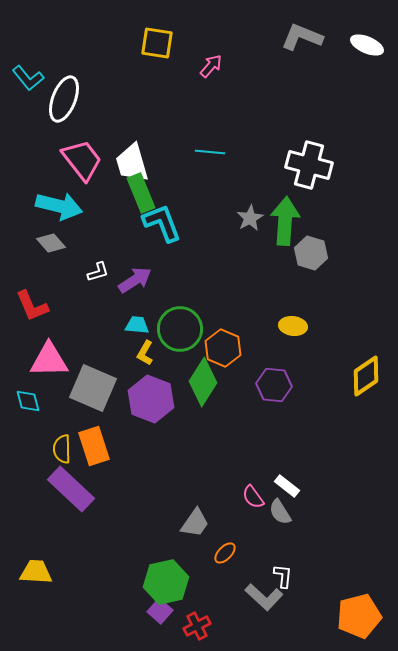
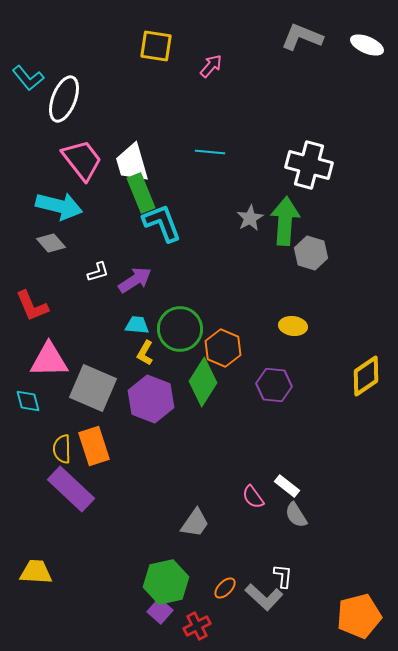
yellow square at (157, 43): moved 1 px left, 3 px down
gray semicircle at (280, 512): moved 16 px right, 3 px down
orange ellipse at (225, 553): moved 35 px down
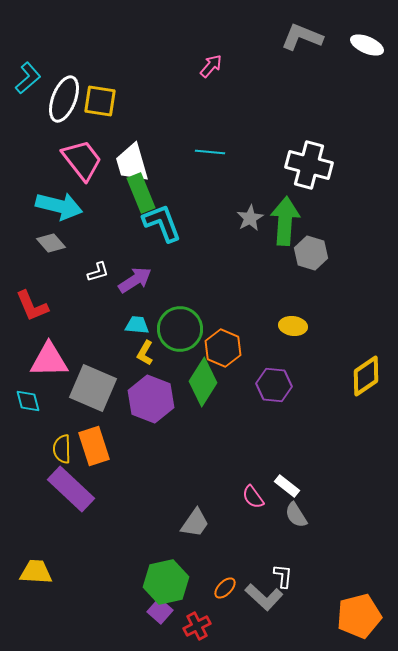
yellow square at (156, 46): moved 56 px left, 55 px down
cyan L-shape at (28, 78): rotated 92 degrees counterclockwise
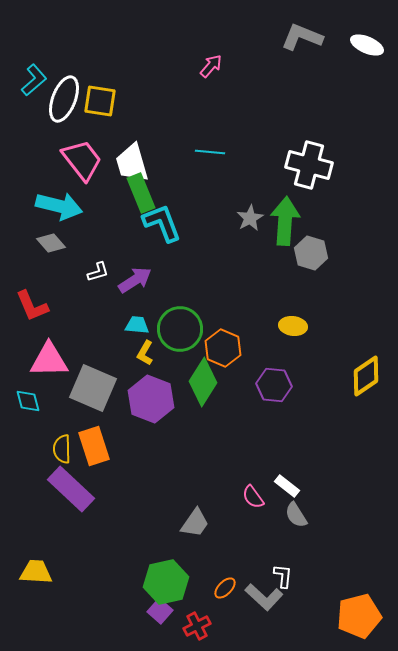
cyan L-shape at (28, 78): moved 6 px right, 2 px down
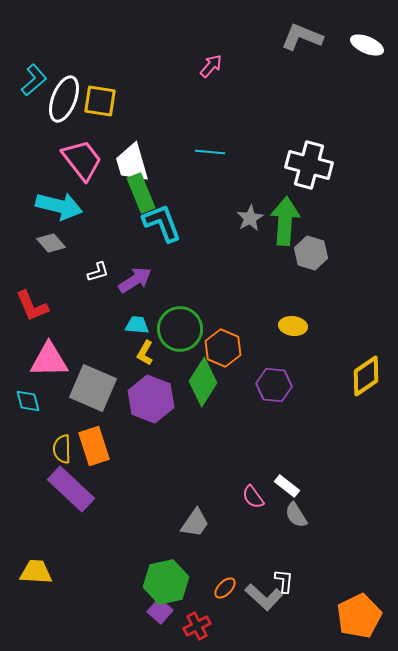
white L-shape at (283, 576): moved 1 px right, 5 px down
orange pentagon at (359, 616): rotated 12 degrees counterclockwise
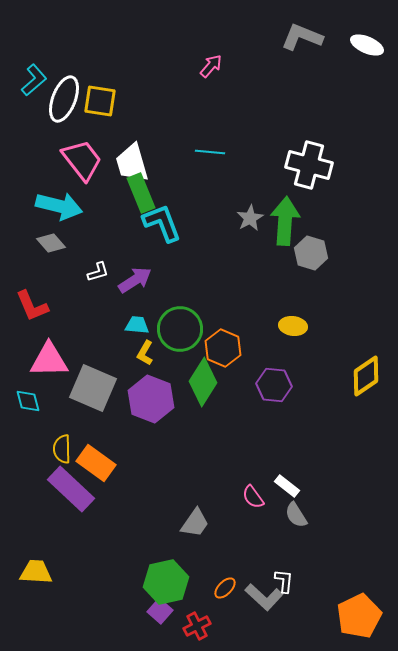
orange rectangle at (94, 446): moved 2 px right, 17 px down; rotated 36 degrees counterclockwise
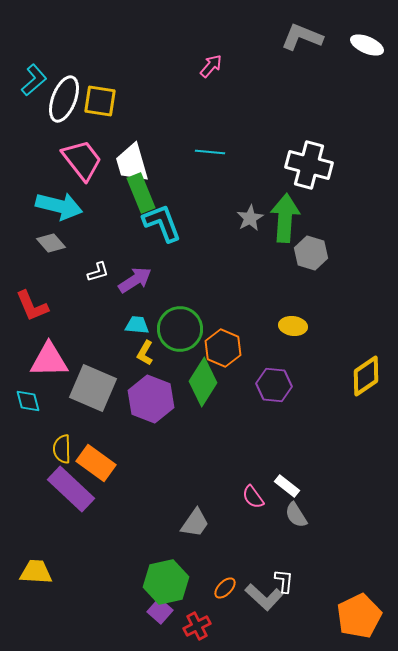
green arrow at (285, 221): moved 3 px up
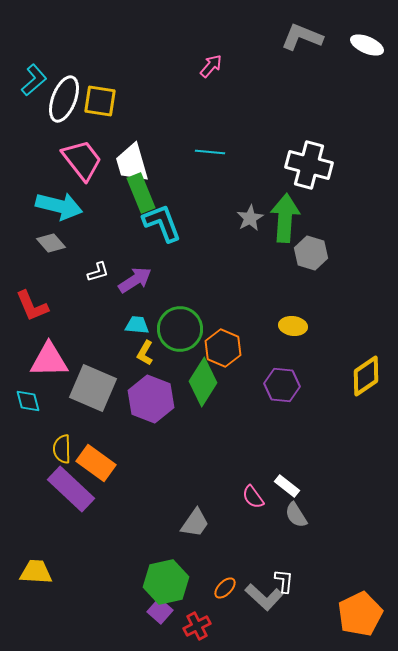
purple hexagon at (274, 385): moved 8 px right
orange pentagon at (359, 616): moved 1 px right, 2 px up
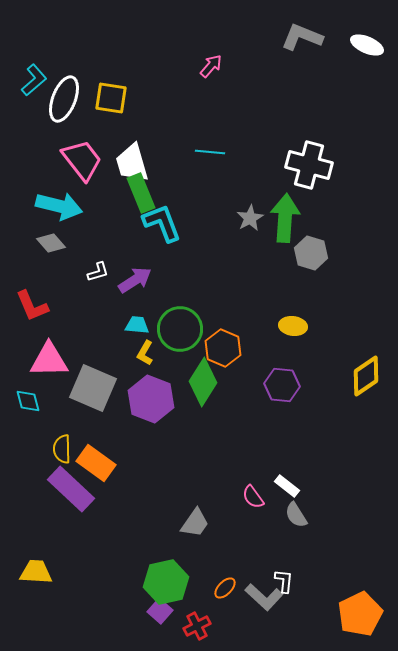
yellow square at (100, 101): moved 11 px right, 3 px up
